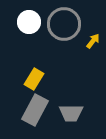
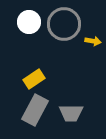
yellow arrow: rotated 63 degrees clockwise
yellow rectangle: rotated 25 degrees clockwise
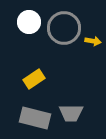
gray circle: moved 4 px down
gray rectangle: moved 8 px down; rotated 76 degrees clockwise
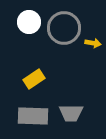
yellow arrow: moved 2 px down
gray rectangle: moved 2 px left, 2 px up; rotated 12 degrees counterclockwise
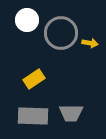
white circle: moved 2 px left, 2 px up
gray circle: moved 3 px left, 5 px down
yellow arrow: moved 3 px left
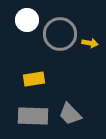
gray circle: moved 1 px left, 1 px down
yellow rectangle: rotated 25 degrees clockwise
gray trapezoid: moved 1 px left, 1 px down; rotated 45 degrees clockwise
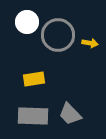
white circle: moved 2 px down
gray circle: moved 2 px left, 1 px down
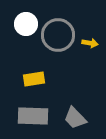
white circle: moved 1 px left, 2 px down
gray trapezoid: moved 5 px right, 4 px down
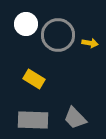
yellow rectangle: rotated 40 degrees clockwise
gray rectangle: moved 4 px down
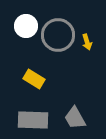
white circle: moved 2 px down
yellow arrow: moved 3 px left, 1 px up; rotated 63 degrees clockwise
gray trapezoid: rotated 15 degrees clockwise
